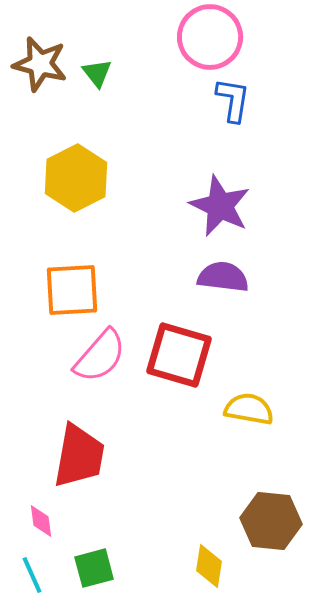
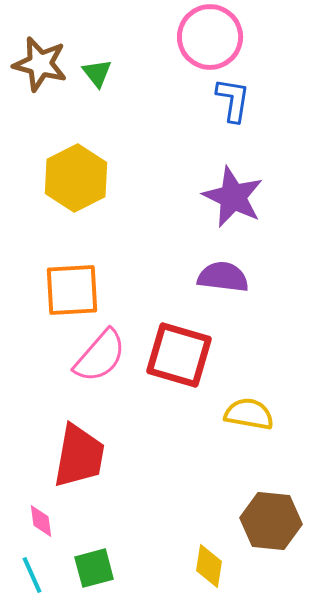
purple star: moved 13 px right, 9 px up
yellow semicircle: moved 5 px down
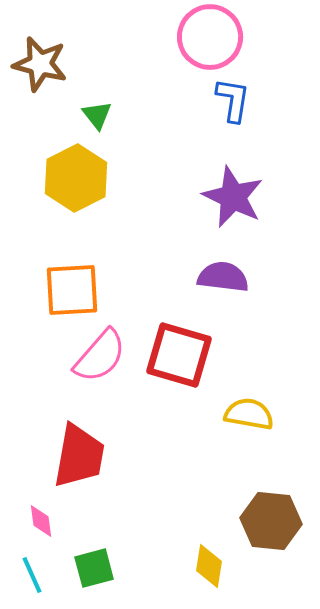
green triangle: moved 42 px down
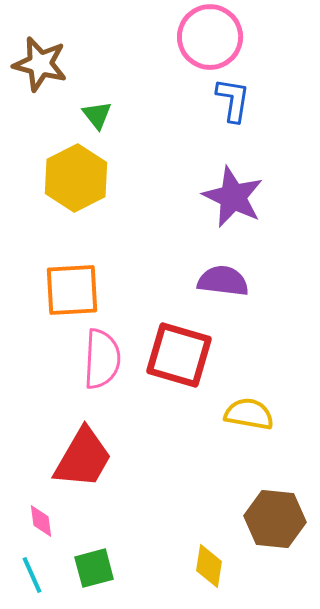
purple semicircle: moved 4 px down
pink semicircle: moved 2 px right, 3 px down; rotated 38 degrees counterclockwise
red trapezoid: moved 4 px right, 2 px down; rotated 20 degrees clockwise
brown hexagon: moved 4 px right, 2 px up
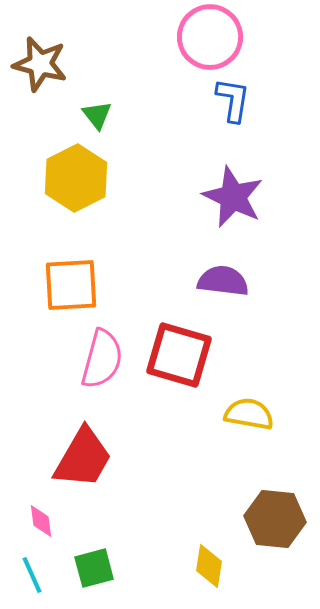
orange square: moved 1 px left, 5 px up
pink semicircle: rotated 12 degrees clockwise
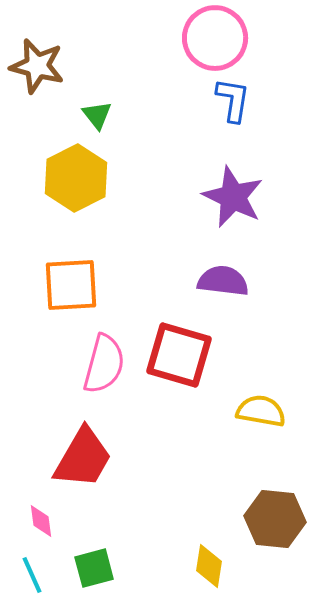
pink circle: moved 5 px right, 1 px down
brown star: moved 3 px left, 2 px down
pink semicircle: moved 2 px right, 5 px down
yellow semicircle: moved 12 px right, 3 px up
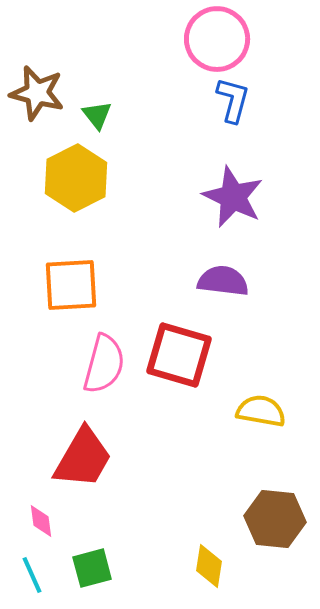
pink circle: moved 2 px right, 1 px down
brown star: moved 27 px down
blue L-shape: rotated 6 degrees clockwise
green square: moved 2 px left
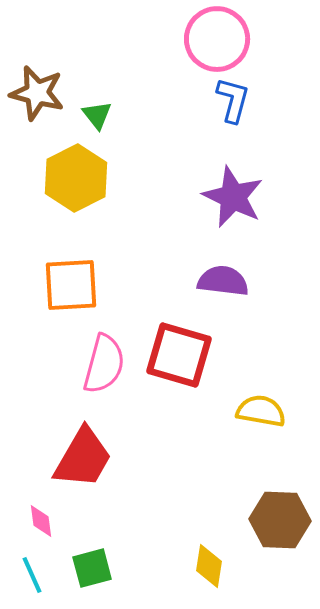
brown hexagon: moved 5 px right, 1 px down; rotated 4 degrees counterclockwise
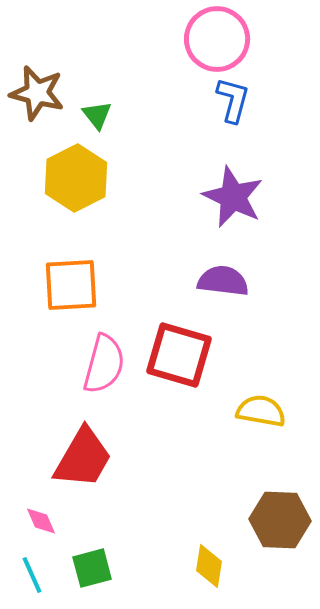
pink diamond: rotated 16 degrees counterclockwise
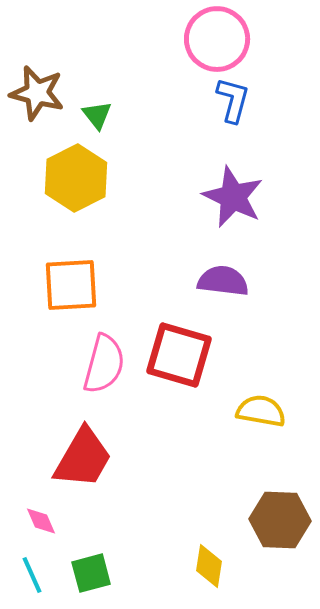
green square: moved 1 px left, 5 px down
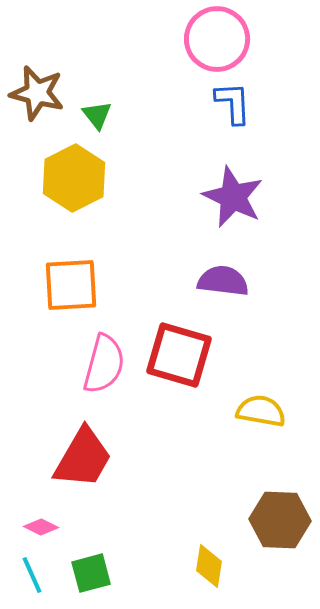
blue L-shape: moved 3 px down; rotated 18 degrees counterclockwise
yellow hexagon: moved 2 px left
pink diamond: moved 6 px down; rotated 40 degrees counterclockwise
